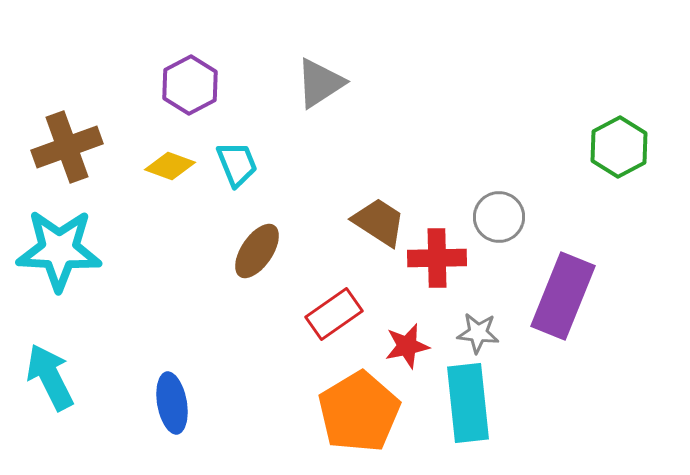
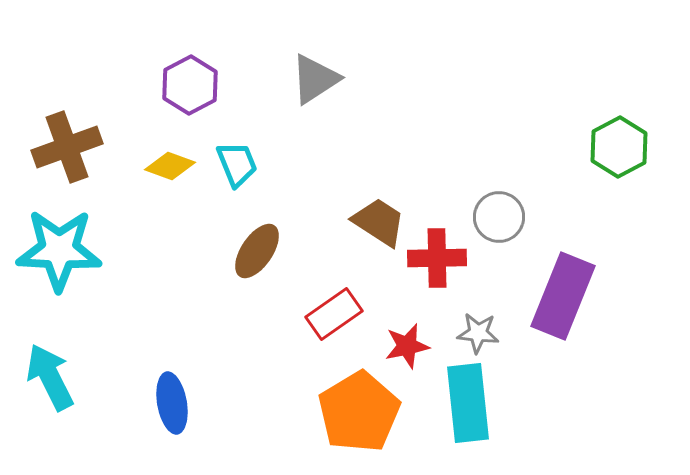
gray triangle: moved 5 px left, 4 px up
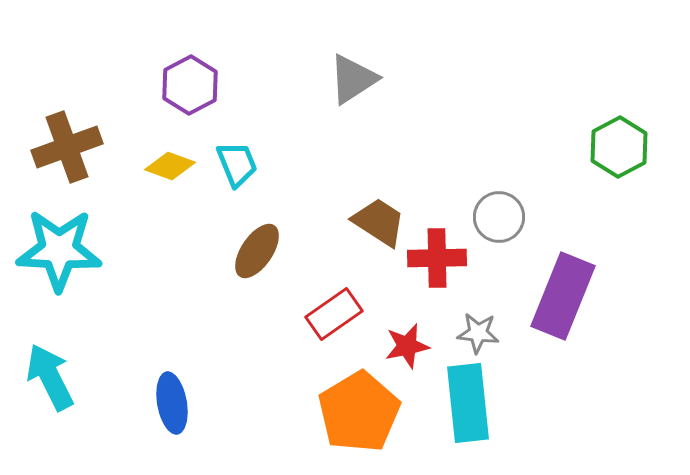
gray triangle: moved 38 px right
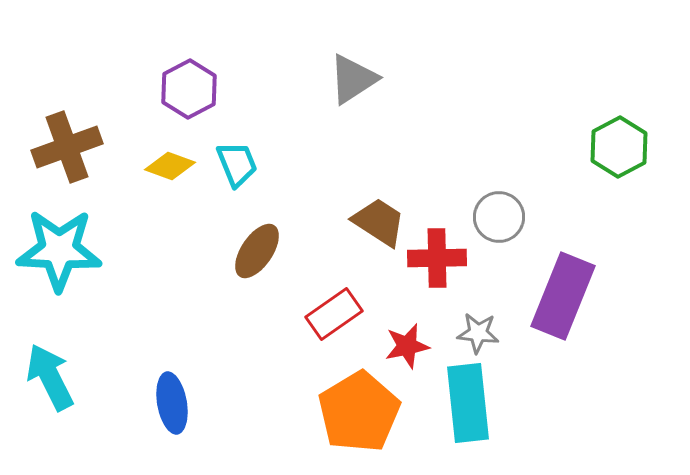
purple hexagon: moved 1 px left, 4 px down
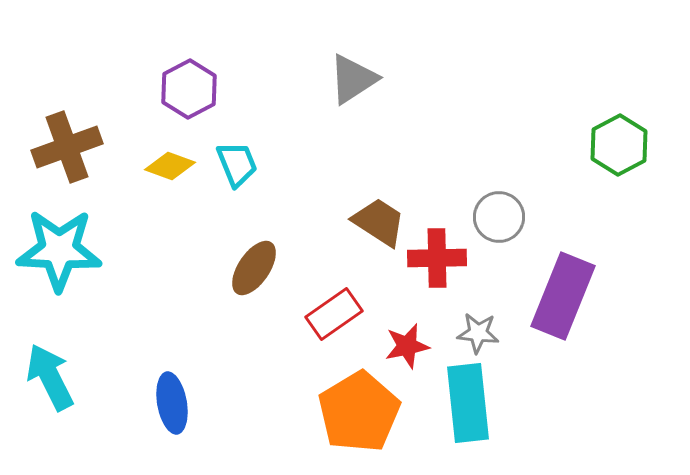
green hexagon: moved 2 px up
brown ellipse: moved 3 px left, 17 px down
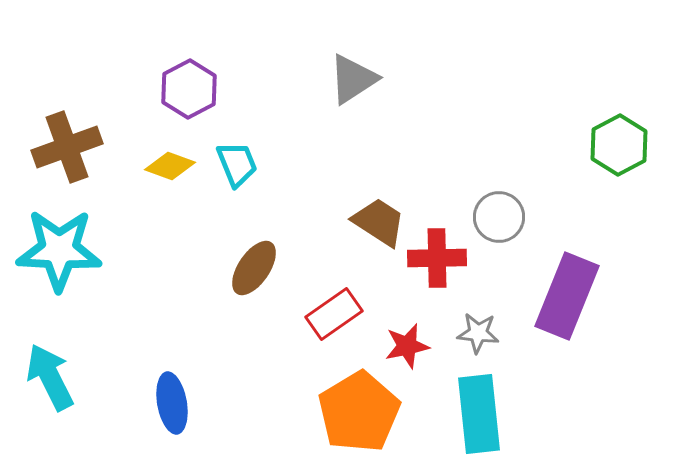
purple rectangle: moved 4 px right
cyan rectangle: moved 11 px right, 11 px down
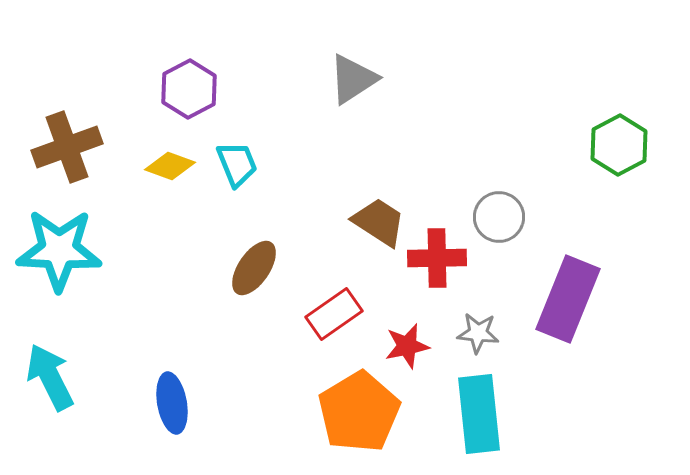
purple rectangle: moved 1 px right, 3 px down
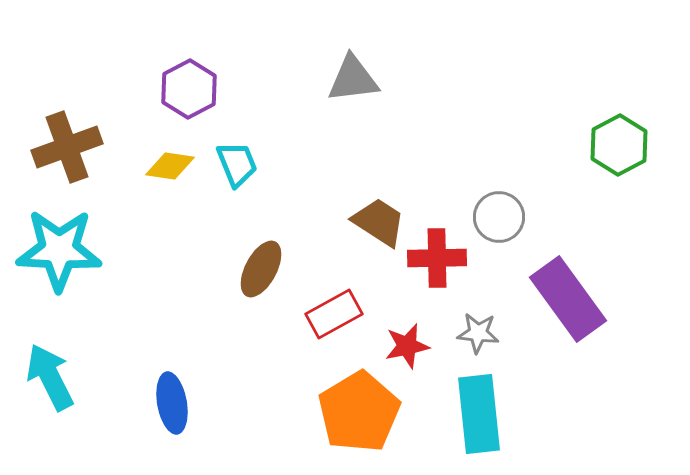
gray triangle: rotated 26 degrees clockwise
yellow diamond: rotated 12 degrees counterclockwise
brown ellipse: moved 7 px right, 1 px down; rotated 6 degrees counterclockwise
purple rectangle: rotated 58 degrees counterclockwise
red rectangle: rotated 6 degrees clockwise
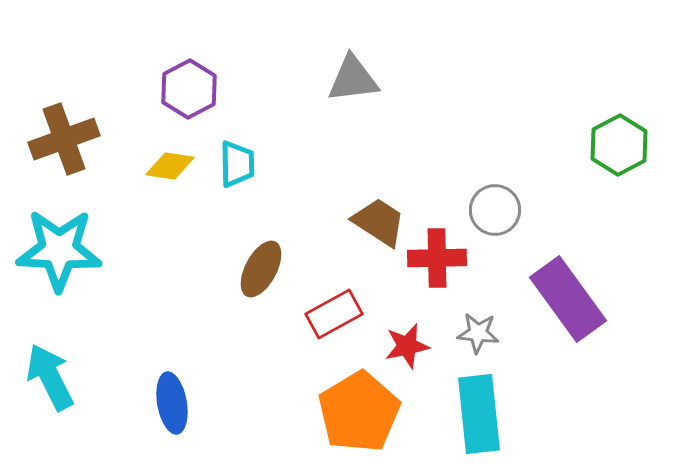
brown cross: moved 3 px left, 8 px up
cyan trapezoid: rotated 21 degrees clockwise
gray circle: moved 4 px left, 7 px up
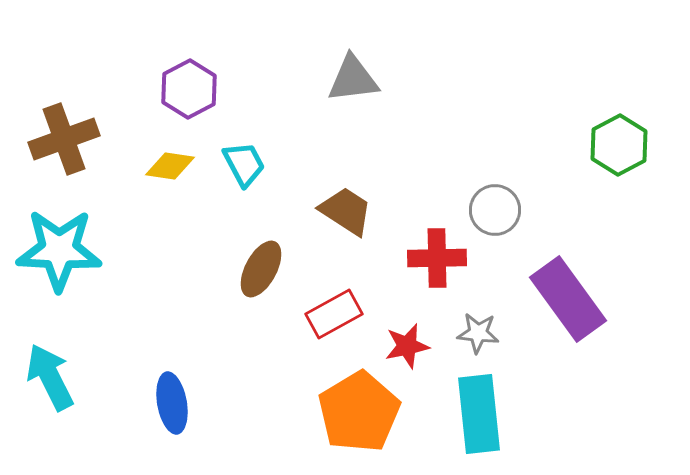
cyan trapezoid: moved 7 px right; rotated 27 degrees counterclockwise
brown trapezoid: moved 33 px left, 11 px up
